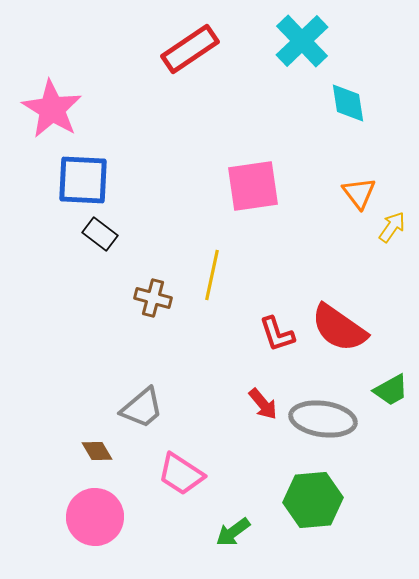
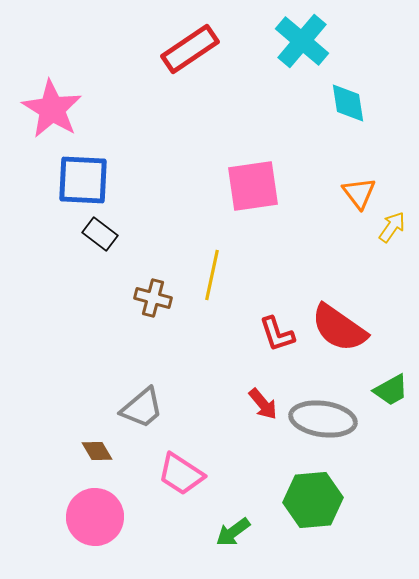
cyan cross: rotated 6 degrees counterclockwise
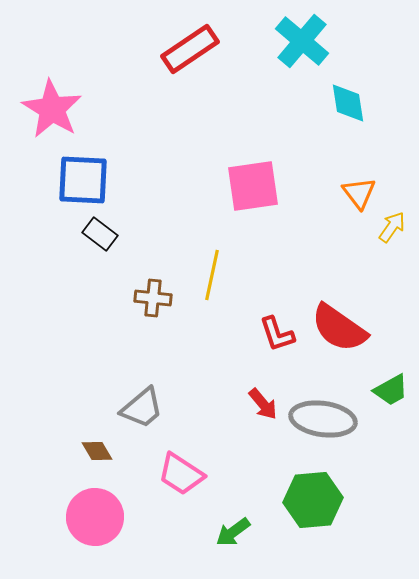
brown cross: rotated 9 degrees counterclockwise
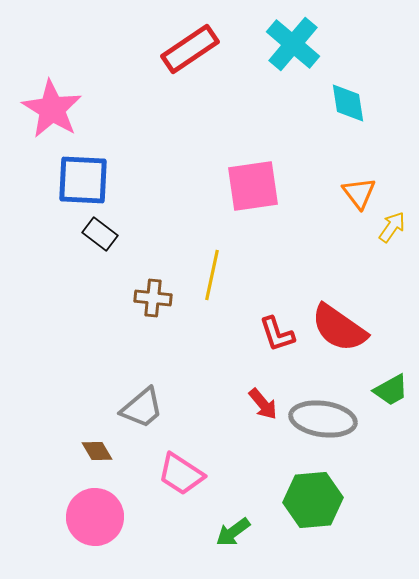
cyan cross: moved 9 px left, 3 px down
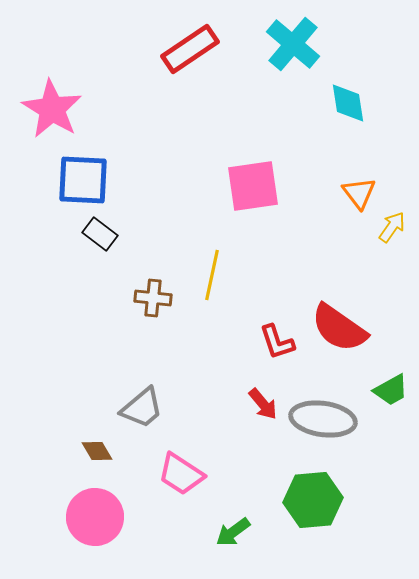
red L-shape: moved 8 px down
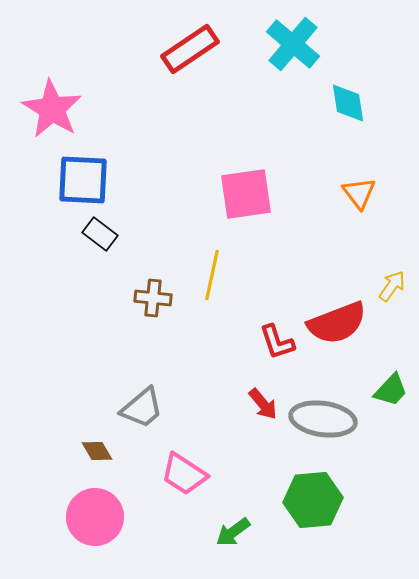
pink square: moved 7 px left, 8 px down
yellow arrow: moved 59 px down
red semicircle: moved 2 px left, 5 px up; rotated 56 degrees counterclockwise
green trapezoid: rotated 18 degrees counterclockwise
pink trapezoid: moved 3 px right
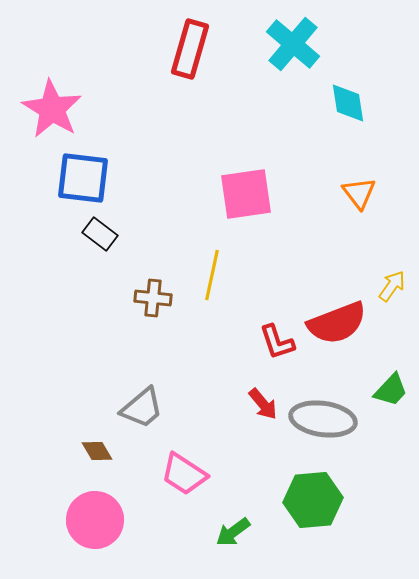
red rectangle: rotated 40 degrees counterclockwise
blue square: moved 2 px up; rotated 4 degrees clockwise
pink circle: moved 3 px down
